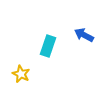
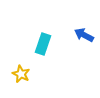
cyan rectangle: moved 5 px left, 2 px up
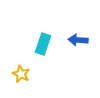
blue arrow: moved 6 px left, 5 px down; rotated 24 degrees counterclockwise
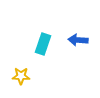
yellow star: moved 2 px down; rotated 24 degrees counterclockwise
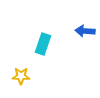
blue arrow: moved 7 px right, 9 px up
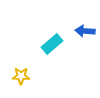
cyan rectangle: moved 9 px right; rotated 30 degrees clockwise
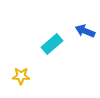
blue arrow: rotated 18 degrees clockwise
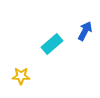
blue arrow: rotated 96 degrees clockwise
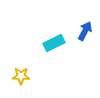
cyan rectangle: moved 2 px right, 1 px up; rotated 15 degrees clockwise
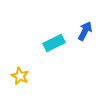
yellow star: moved 1 px left; rotated 24 degrees clockwise
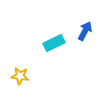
yellow star: rotated 18 degrees counterclockwise
